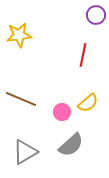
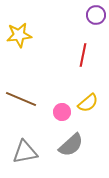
gray triangle: rotated 20 degrees clockwise
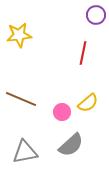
red line: moved 2 px up
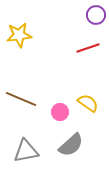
red line: moved 5 px right, 5 px up; rotated 60 degrees clockwise
yellow semicircle: rotated 105 degrees counterclockwise
pink circle: moved 2 px left
gray triangle: moved 1 px right, 1 px up
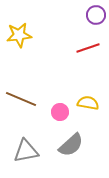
yellow semicircle: rotated 25 degrees counterclockwise
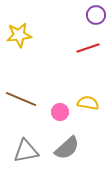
gray semicircle: moved 4 px left, 3 px down
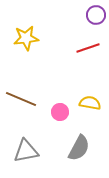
yellow star: moved 7 px right, 3 px down
yellow semicircle: moved 2 px right
gray semicircle: moved 12 px right; rotated 20 degrees counterclockwise
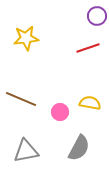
purple circle: moved 1 px right, 1 px down
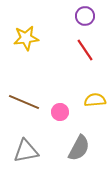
purple circle: moved 12 px left
red line: moved 3 px left, 2 px down; rotated 75 degrees clockwise
brown line: moved 3 px right, 3 px down
yellow semicircle: moved 5 px right, 3 px up; rotated 15 degrees counterclockwise
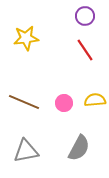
pink circle: moved 4 px right, 9 px up
